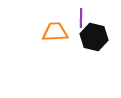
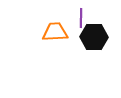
black hexagon: rotated 12 degrees counterclockwise
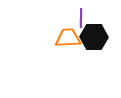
orange trapezoid: moved 13 px right, 6 px down
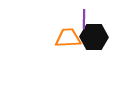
purple line: moved 3 px right, 1 px down
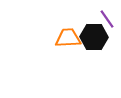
purple line: moved 23 px right; rotated 36 degrees counterclockwise
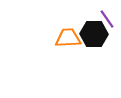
black hexagon: moved 3 px up
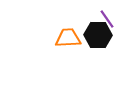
black hexagon: moved 4 px right, 1 px down
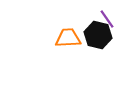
black hexagon: rotated 12 degrees clockwise
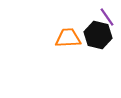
purple line: moved 2 px up
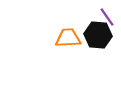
black hexagon: rotated 8 degrees counterclockwise
